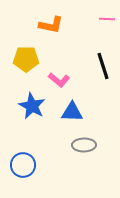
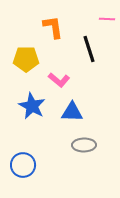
orange L-shape: moved 2 px right, 2 px down; rotated 110 degrees counterclockwise
black line: moved 14 px left, 17 px up
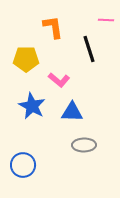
pink line: moved 1 px left, 1 px down
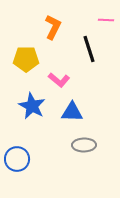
orange L-shape: rotated 35 degrees clockwise
blue circle: moved 6 px left, 6 px up
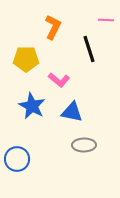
blue triangle: rotated 10 degrees clockwise
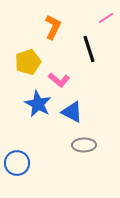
pink line: moved 2 px up; rotated 35 degrees counterclockwise
yellow pentagon: moved 2 px right, 3 px down; rotated 20 degrees counterclockwise
blue star: moved 6 px right, 2 px up
blue triangle: rotated 15 degrees clockwise
blue circle: moved 4 px down
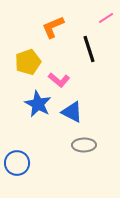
orange L-shape: rotated 140 degrees counterclockwise
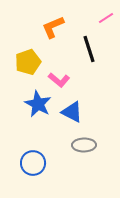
blue circle: moved 16 px right
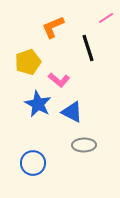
black line: moved 1 px left, 1 px up
